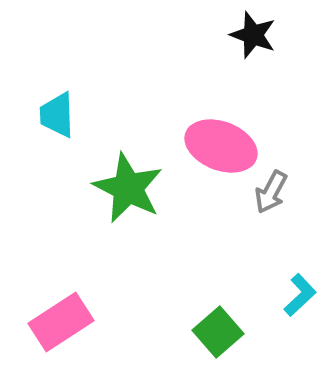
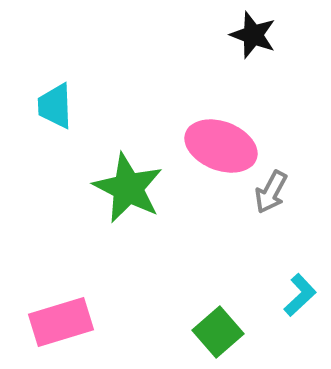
cyan trapezoid: moved 2 px left, 9 px up
pink rectangle: rotated 16 degrees clockwise
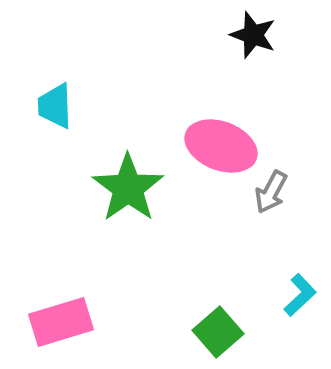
green star: rotated 10 degrees clockwise
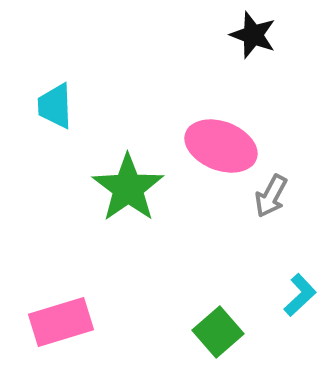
gray arrow: moved 4 px down
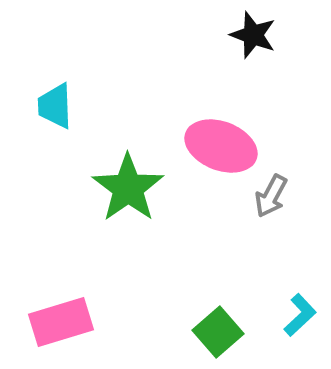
cyan L-shape: moved 20 px down
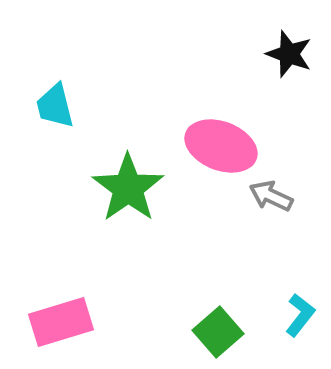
black star: moved 36 px right, 19 px down
cyan trapezoid: rotated 12 degrees counterclockwise
gray arrow: rotated 87 degrees clockwise
cyan L-shape: rotated 9 degrees counterclockwise
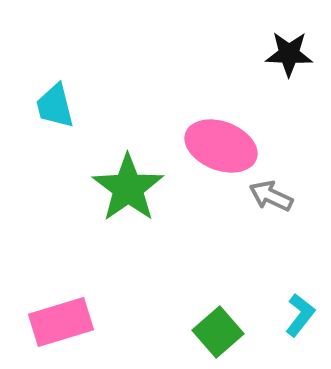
black star: rotated 18 degrees counterclockwise
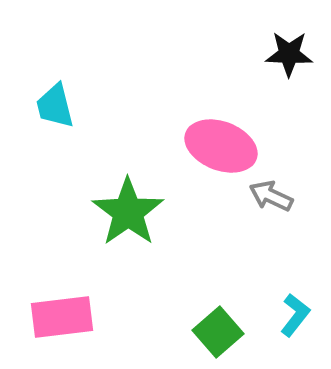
green star: moved 24 px down
cyan L-shape: moved 5 px left
pink rectangle: moved 1 px right, 5 px up; rotated 10 degrees clockwise
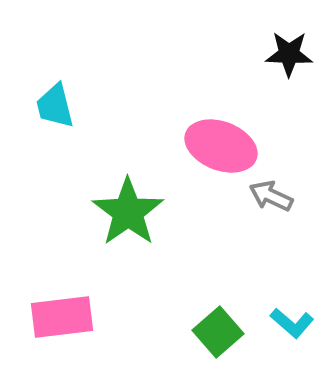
cyan L-shape: moved 3 px left, 8 px down; rotated 93 degrees clockwise
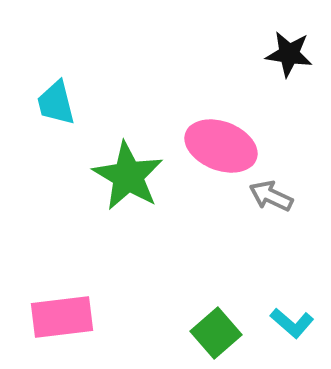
black star: rotated 6 degrees clockwise
cyan trapezoid: moved 1 px right, 3 px up
green star: moved 36 px up; rotated 6 degrees counterclockwise
green square: moved 2 px left, 1 px down
